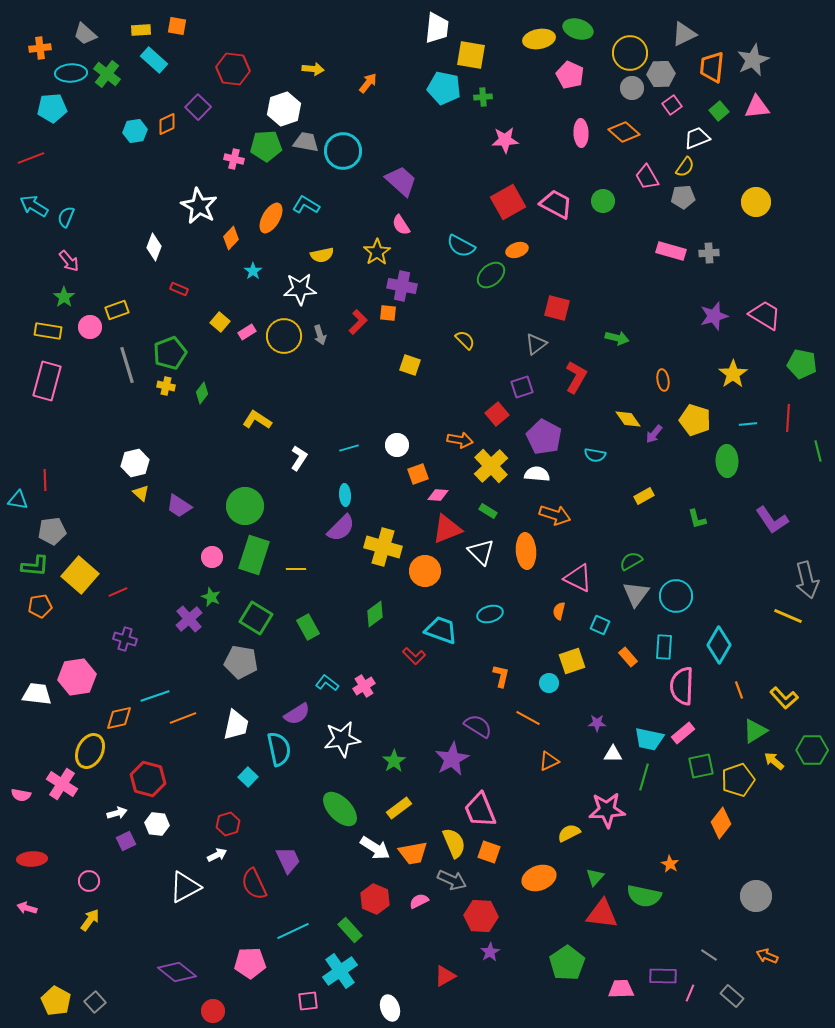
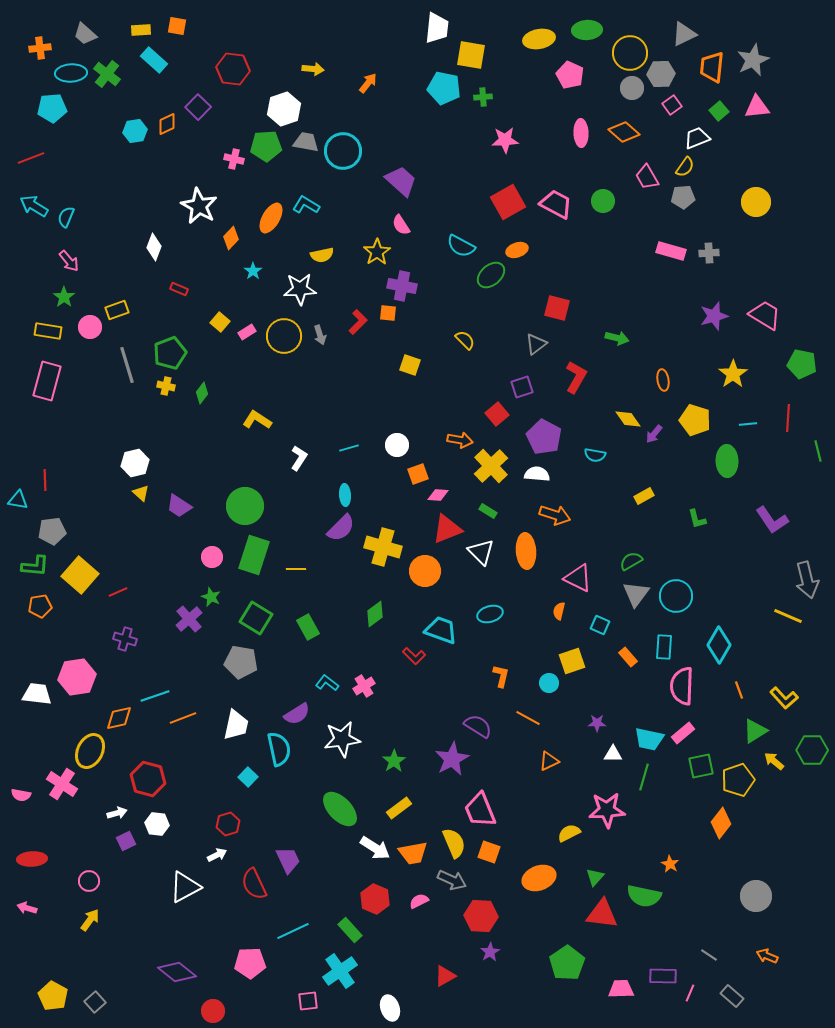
green ellipse at (578, 29): moved 9 px right, 1 px down; rotated 20 degrees counterclockwise
yellow pentagon at (56, 1001): moved 3 px left, 5 px up
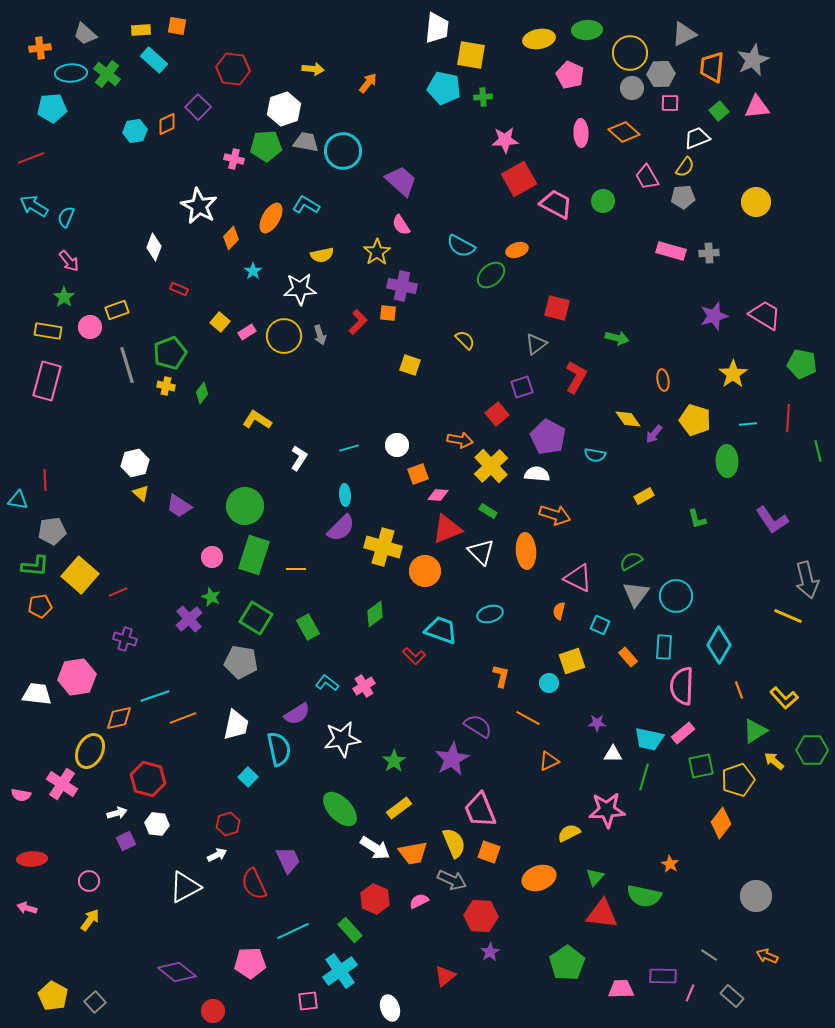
pink square at (672, 105): moved 2 px left, 2 px up; rotated 36 degrees clockwise
red square at (508, 202): moved 11 px right, 23 px up
purple pentagon at (544, 437): moved 4 px right
red triangle at (445, 976): rotated 10 degrees counterclockwise
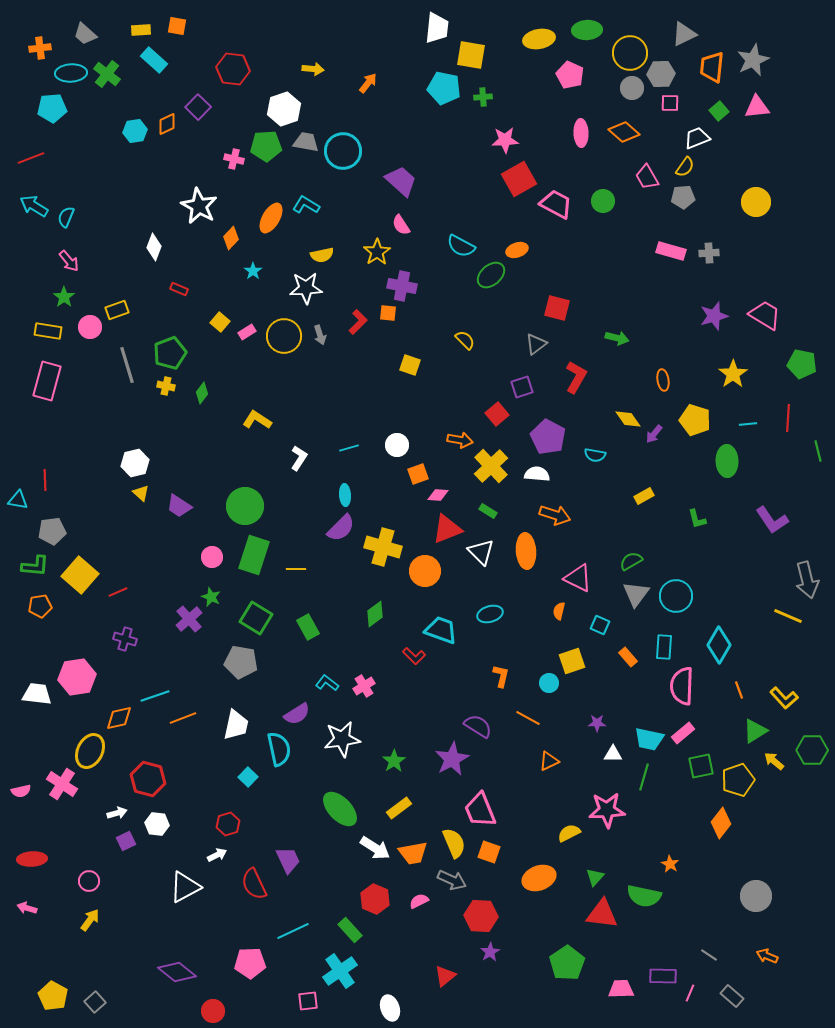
white star at (300, 289): moved 6 px right, 1 px up
pink semicircle at (21, 795): moved 4 px up; rotated 24 degrees counterclockwise
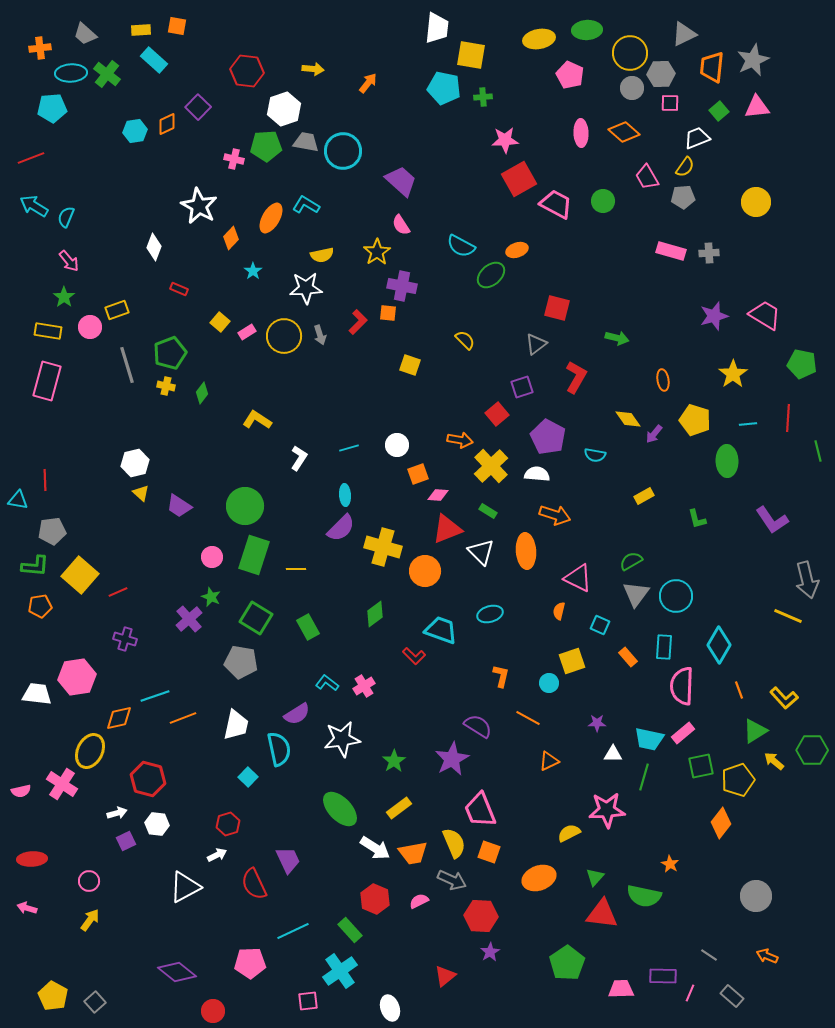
red hexagon at (233, 69): moved 14 px right, 2 px down
